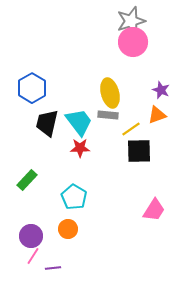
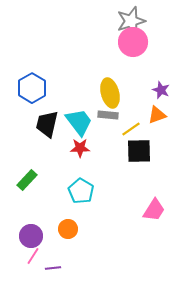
black trapezoid: moved 1 px down
cyan pentagon: moved 7 px right, 6 px up
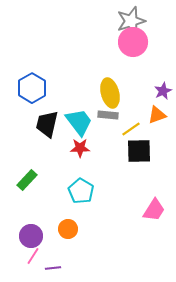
purple star: moved 2 px right, 1 px down; rotated 24 degrees clockwise
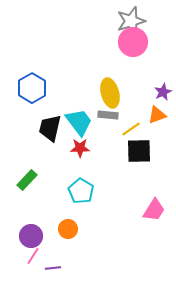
purple star: moved 1 px down
black trapezoid: moved 3 px right, 4 px down
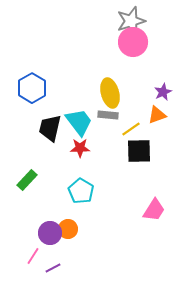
purple circle: moved 19 px right, 3 px up
purple line: rotated 21 degrees counterclockwise
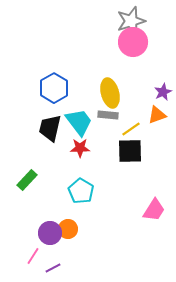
blue hexagon: moved 22 px right
black square: moved 9 px left
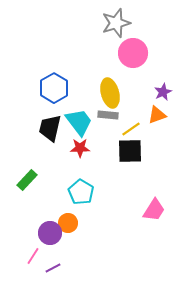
gray star: moved 15 px left, 2 px down
pink circle: moved 11 px down
cyan pentagon: moved 1 px down
orange circle: moved 6 px up
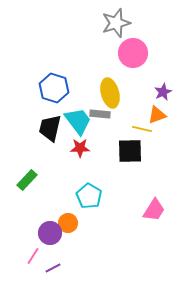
blue hexagon: rotated 12 degrees counterclockwise
gray rectangle: moved 8 px left, 1 px up
cyan trapezoid: moved 1 px left, 1 px up
yellow line: moved 11 px right; rotated 48 degrees clockwise
cyan pentagon: moved 8 px right, 4 px down
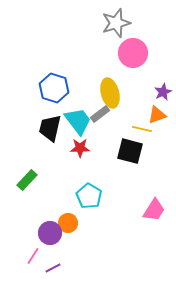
gray rectangle: rotated 42 degrees counterclockwise
black square: rotated 16 degrees clockwise
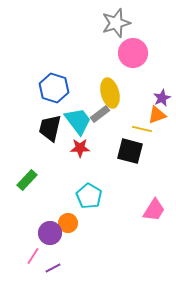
purple star: moved 1 px left, 6 px down
